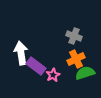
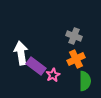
green semicircle: moved 8 px down; rotated 108 degrees clockwise
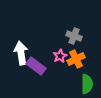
pink star: moved 7 px right, 19 px up
green semicircle: moved 2 px right, 3 px down
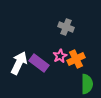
gray cross: moved 8 px left, 9 px up
white arrow: moved 2 px left, 10 px down; rotated 35 degrees clockwise
purple rectangle: moved 3 px right, 3 px up
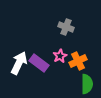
orange cross: moved 2 px right, 2 px down
